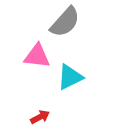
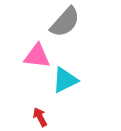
cyan triangle: moved 5 px left, 3 px down
red arrow: rotated 90 degrees counterclockwise
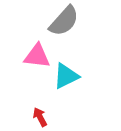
gray semicircle: moved 1 px left, 1 px up
cyan triangle: moved 1 px right, 4 px up
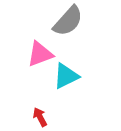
gray semicircle: moved 4 px right
pink triangle: moved 3 px right, 2 px up; rotated 28 degrees counterclockwise
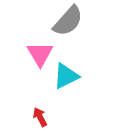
pink triangle: rotated 40 degrees counterclockwise
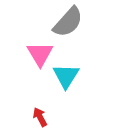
gray semicircle: moved 1 px down
cyan triangle: rotated 32 degrees counterclockwise
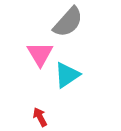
cyan triangle: moved 1 px right, 1 px up; rotated 24 degrees clockwise
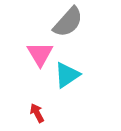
red arrow: moved 3 px left, 4 px up
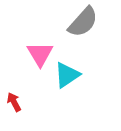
gray semicircle: moved 15 px right
red arrow: moved 23 px left, 11 px up
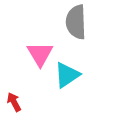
gray semicircle: moved 7 px left; rotated 136 degrees clockwise
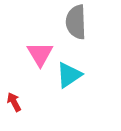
cyan triangle: moved 2 px right
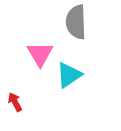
red arrow: moved 1 px right
